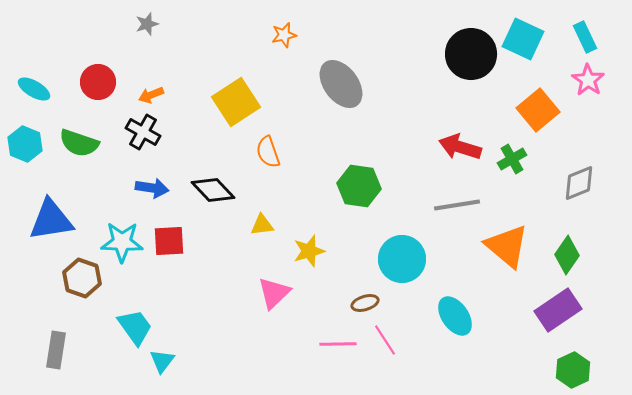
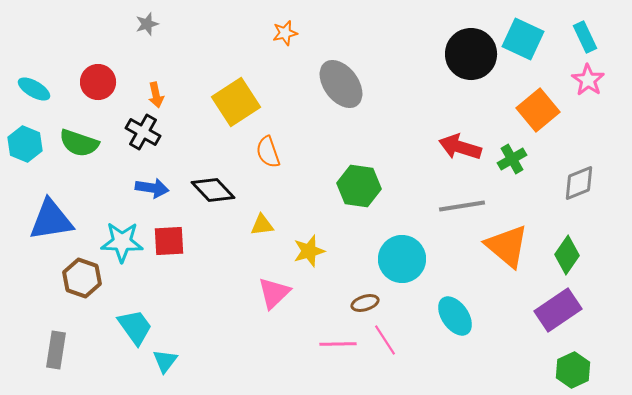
orange star at (284, 35): moved 1 px right, 2 px up
orange arrow at (151, 95): moved 5 px right; rotated 80 degrees counterclockwise
gray line at (457, 205): moved 5 px right, 1 px down
cyan triangle at (162, 361): moved 3 px right
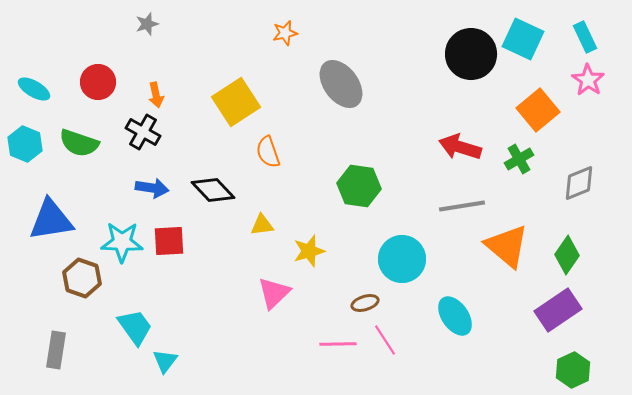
green cross at (512, 159): moved 7 px right
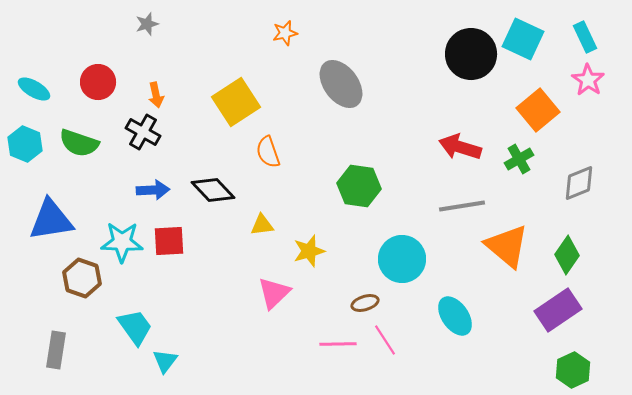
blue arrow at (152, 188): moved 1 px right, 2 px down; rotated 12 degrees counterclockwise
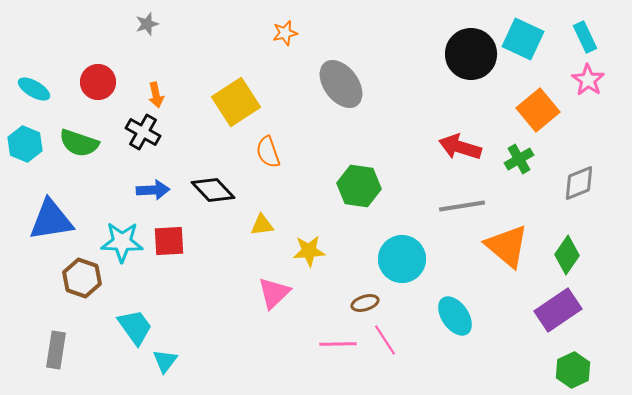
yellow star at (309, 251): rotated 12 degrees clockwise
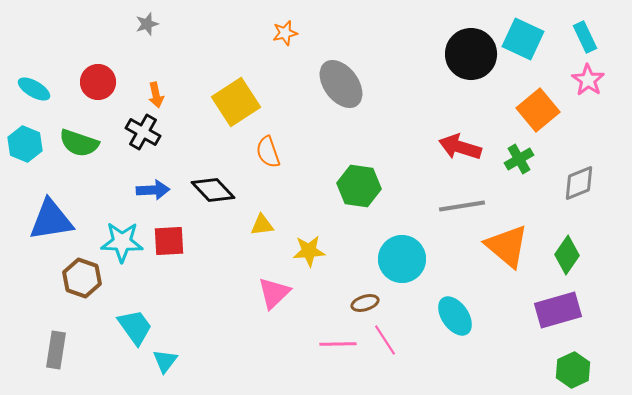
purple rectangle at (558, 310): rotated 18 degrees clockwise
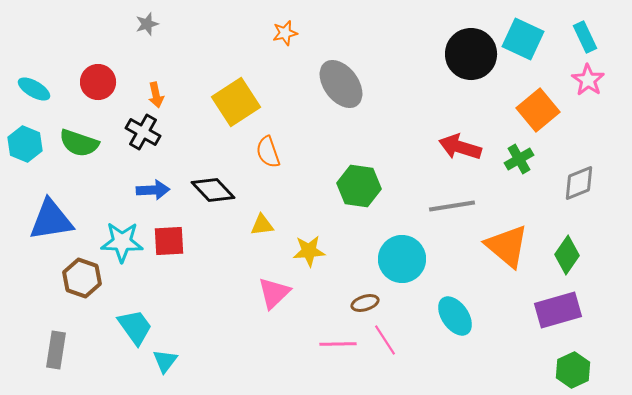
gray line at (462, 206): moved 10 px left
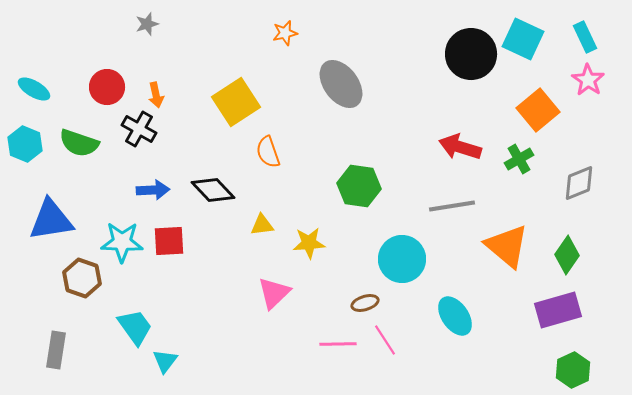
red circle at (98, 82): moved 9 px right, 5 px down
black cross at (143, 132): moved 4 px left, 3 px up
yellow star at (309, 251): moved 8 px up
